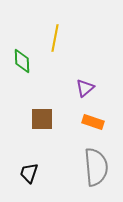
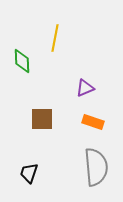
purple triangle: rotated 18 degrees clockwise
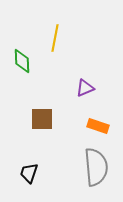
orange rectangle: moved 5 px right, 4 px down
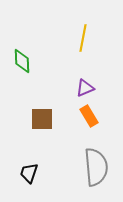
yellow line: moved 28 px right
orange rectangle: moved 9 px left, 10 px up; rotated 40 degrees clockwise
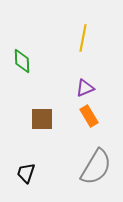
gray semicircle: rotated 36 degrees clockwise
black trapezoid: moved 3 px left
